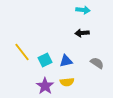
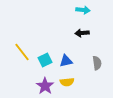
gray semicircle: rotated 48 degrees clockwise
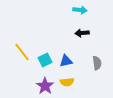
cyan arrow: moved 3 px left
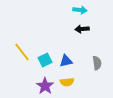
black arrow: moved 4 px up
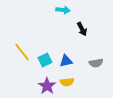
cyan arrow: moved 17 px left
black arrow: rotated 112 degrees counterclockwise
gray semicircle: moved 1 px left; rotated 88 degrees clockwise
purple star: moved 2 px right
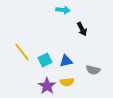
gray semicircle: moved 3 px left, 7 px down; rotated 24 degrees clockwise
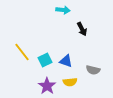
blue triangle: rotated 32 degrees clockwise
yellow semicircle: moved 3 px right
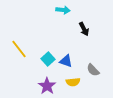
black arrow: moved 2 px right
yellow line: moved 3 px left, 3 px up
cyan square: moved 3 px right, 1 px up; rotated 16 degrees counterclockwise
gray semicircle: rotated 32 degrees clockwise
yellow semicircle: moved 3 px right
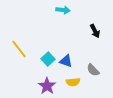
black arrow: moved 11 px right, 2 px down
